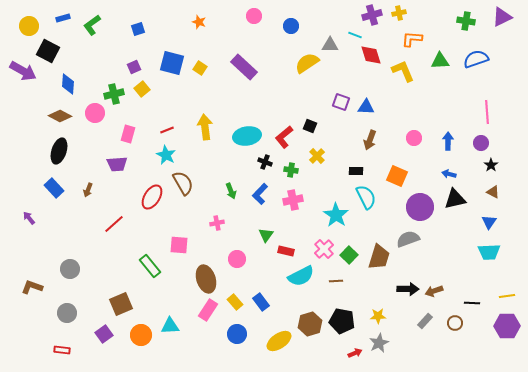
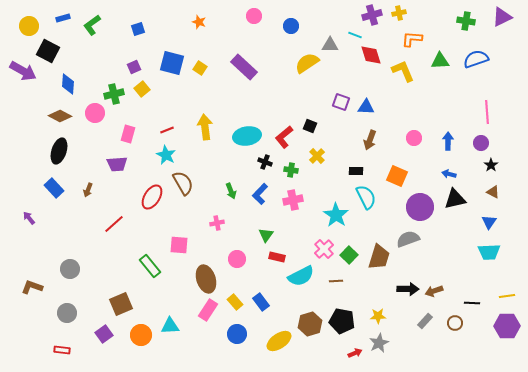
red rectangle at (286, 251): moved 9 px left, 6 px down
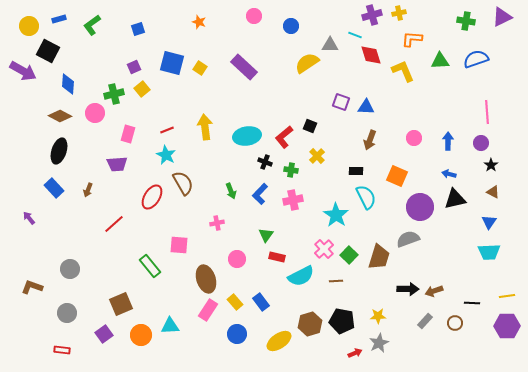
blue rectangle at (63, 18): moved 4 px left, 1 px down
